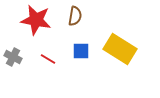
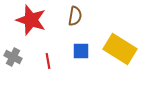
red star: moved 5 px left; rotated 8 degrees clockwise
red line: moved 2 px down; rotated 49 degrees clockwise
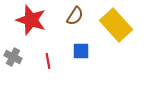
brown semicircle: rotated 24 degrees clockwise
yellow rectangle: moved 4 px left, 24 px up; rotated 16 degrees clockwise
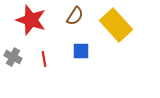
red line: moved 4 px left, 2 px up
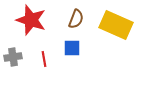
brown semicircle: moved 1 px right, 3 px down; rotated 12 degrees counterclockwise
yellow rectangle: rotated 24 degrees counterclockwise
blue square: moved 9 px left, 3 px up
gray cross: rotated 36 degrees counterclockwise
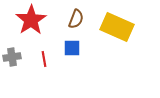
red star: rotated 20 degrees clockwise
yellow rectangle: moved 1 px right, 2 px down
gray cross: moved 1 px left
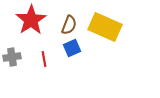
brown semicircle: moved 7 px left, 6 px down
yellow rectangle: moved 12 px left
blue square: rotated 24 degrees counterclockwise
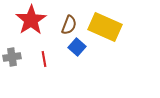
blue square: moved 5 px right, 1 px up; rotated 24 degrees counterclockwise
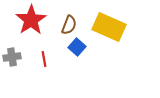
yellow rectangle: moved 4 px right
